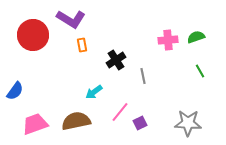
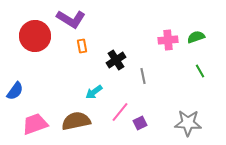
red circle: moved 2 px right, 1 px down
orange rectangle: moved 1 px down
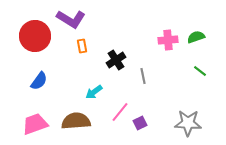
green line: rotated 24 degrees counterclockwise
blue semicircle: moved 24 px right, 10 px up
brown semicircle: rotated 8 degrees clockwise
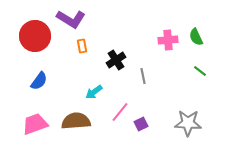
green semicircle: rotated 96 degrees counterclockwise
purple square: moved 1 px right, 1 px down
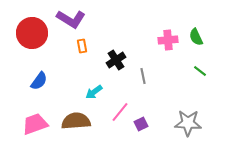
red circle: moved 3 px left, 3 px up
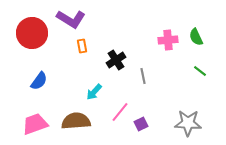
cyan arrow: rotated 12 degrees counterclockwise
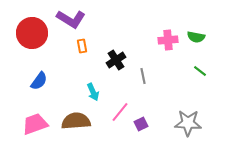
green semicircle: rotated 54 degrees counterclockwise
cyan arrow: moved 1 px left; rotated 66 degrees counterclockwise
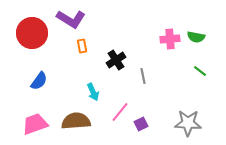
pink cross: moved 2 px right, 1 px up
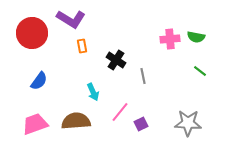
black cross: rotated 24 degrees counterclockwise
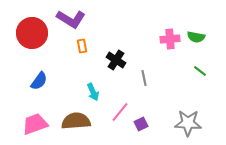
gray line: moved 1 px right, 2 px down
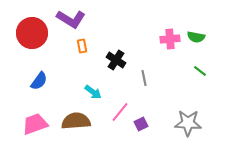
cyan arrow: rotated 30 degrees counterclockwise
